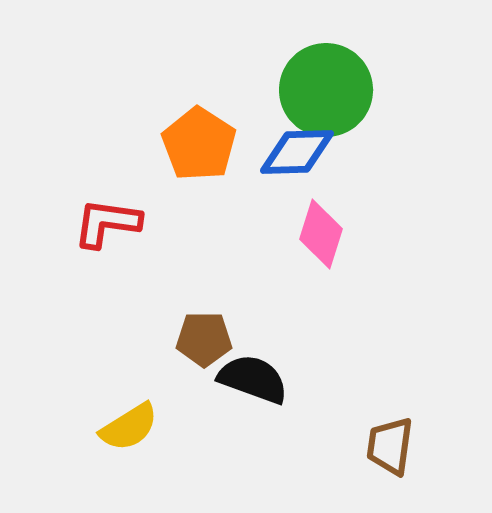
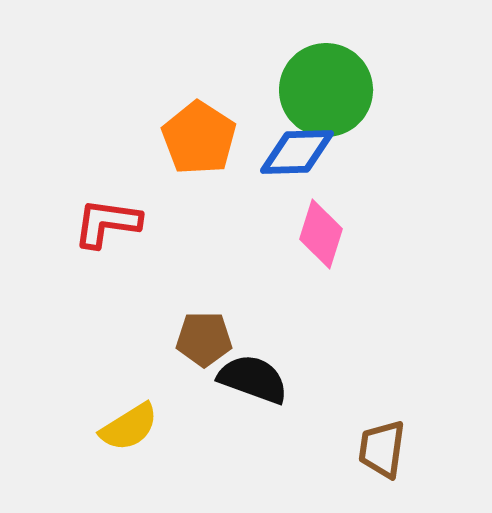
orange pentagon: moved 6 px up
brown trapezoid: moved 8 px left, 3 px down
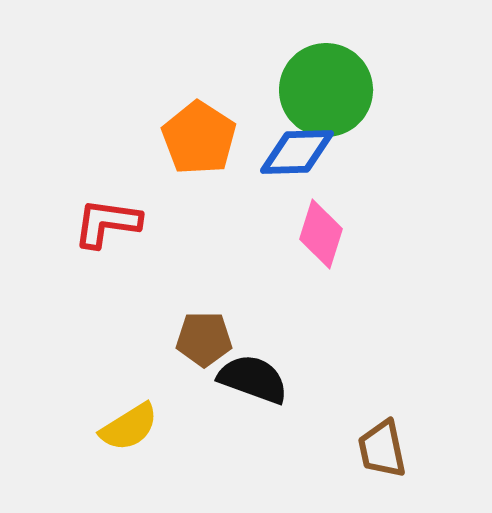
brown trapezoid: rotated 20 degrees counterclockwise
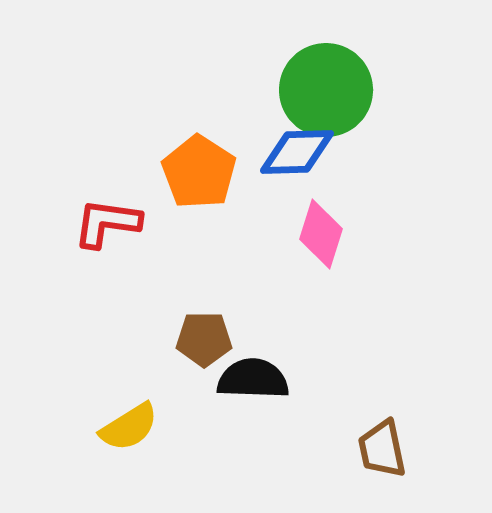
orange pentagon: moved 34 px down
black semicircle: rotated 18 degrees counterclockwise
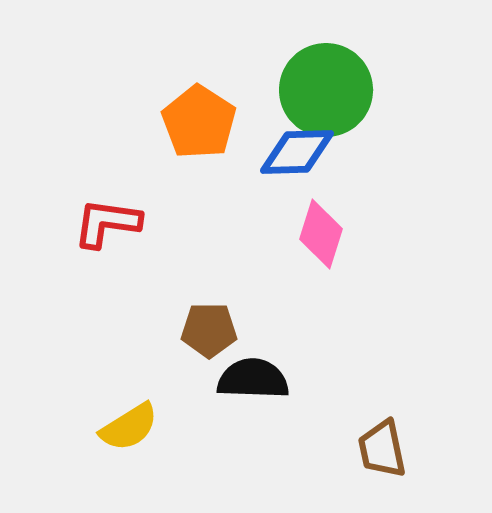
orange pentagon: moved 50 px up
brown pentagon: moved 5 px right, 9 px up
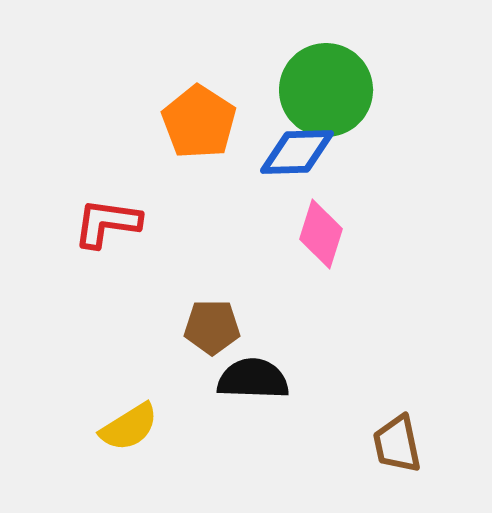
brown pentagon: moved 3 px right, 3 px up
brown trapezoid: moved 15 px right, 5 px up
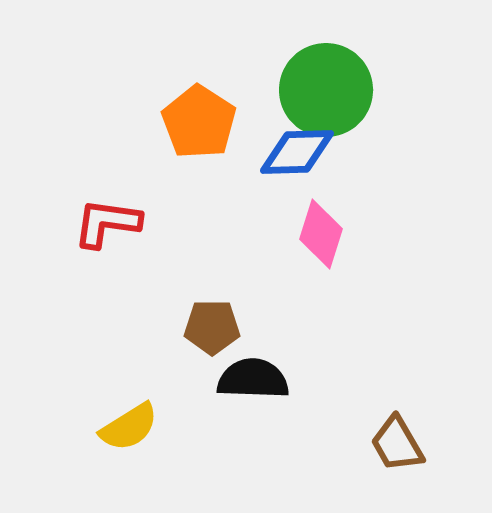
brown trapezoid: rotated 18 degrees counterclockwise
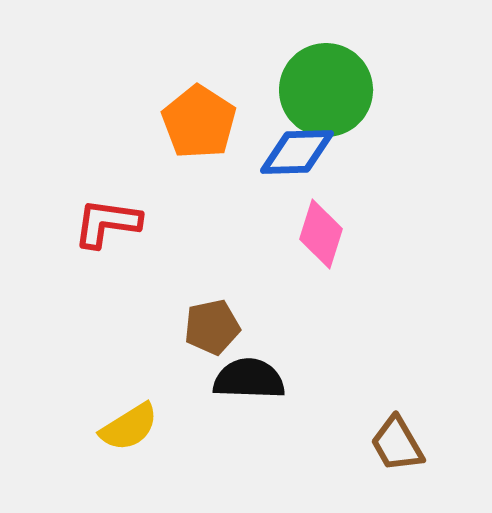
brown pentagon: rotated 12 degrees counterclockwise
black semicircle: moved 4 px left
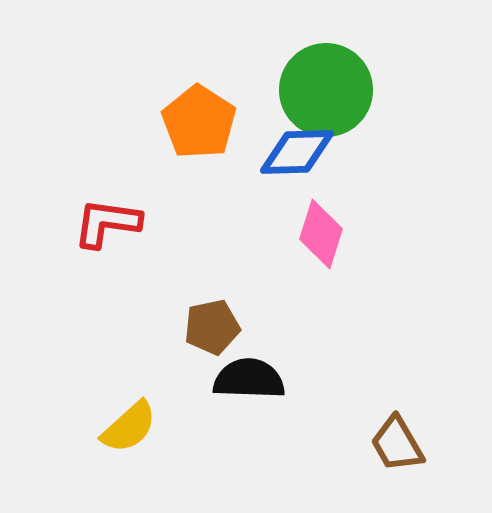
yellow semicircle: rotated 10 degrees counterclockwise
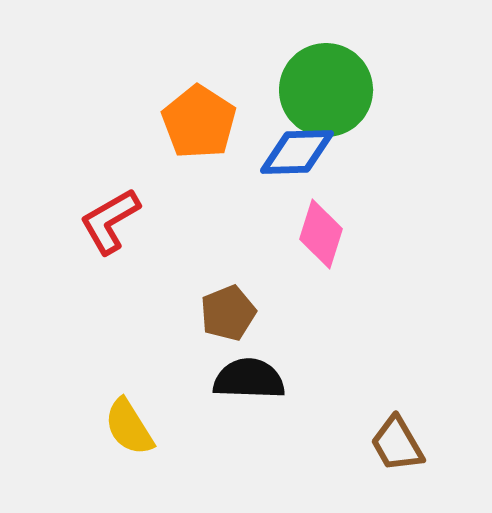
red L-shape: moved 3 px right, 2 px up; rotated 38 degrees counterclockwise
brown pentagon: moved 16 px right, 14 px up; rotated 10 degrees counterclockwise
yellow semicircle: rotated 100 degrees clockwise
